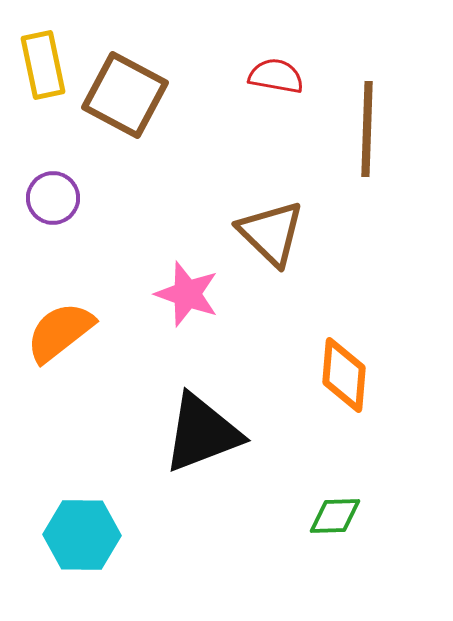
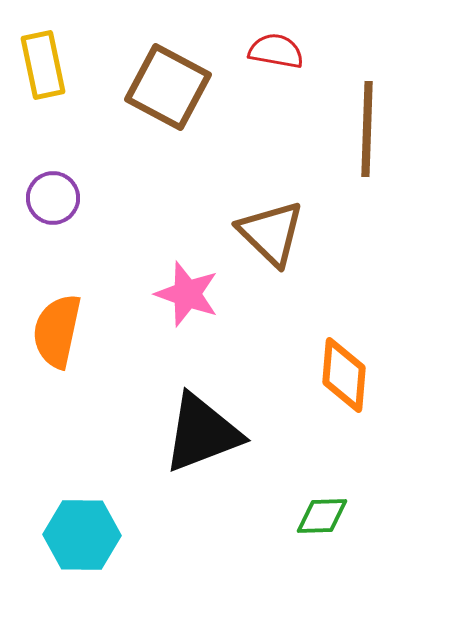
red semicircle: moved 25 px up
brown square: moved 43 px right, 8 px up
orange semicircle: moved 3 px left, 1 px up; rotated 40 degrees counterclockwise
green diamond: moved 13 px left
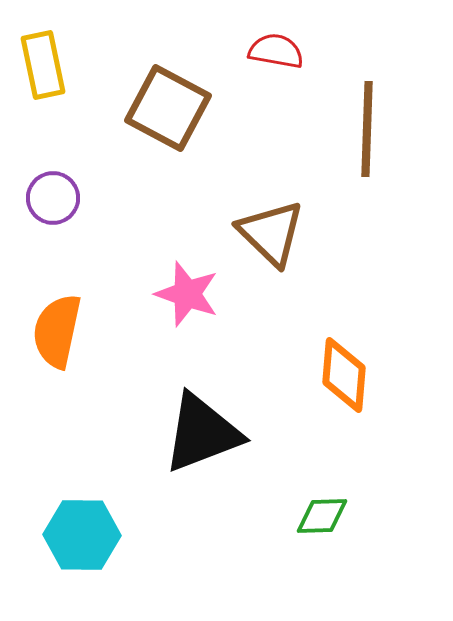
brown square: moved 21 px down
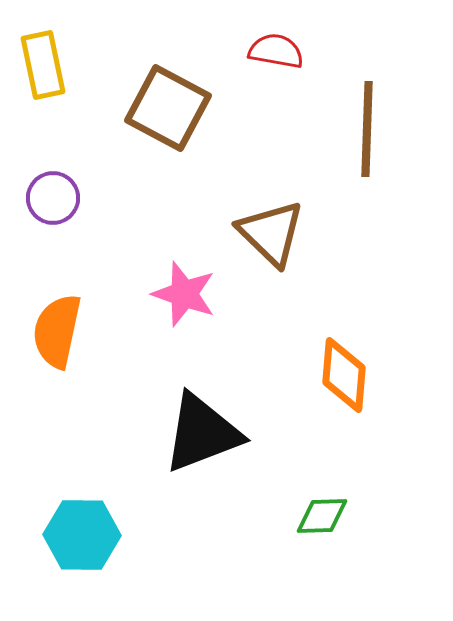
pink star: moved 3 px left
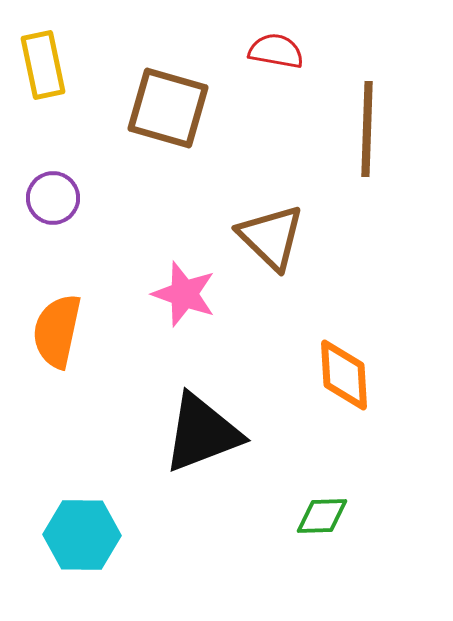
brown square: rotated 12 degrees counterclockwise
brown triangle: moved 4 px down
orange diamond: rotated 8 degrees counterclockwise
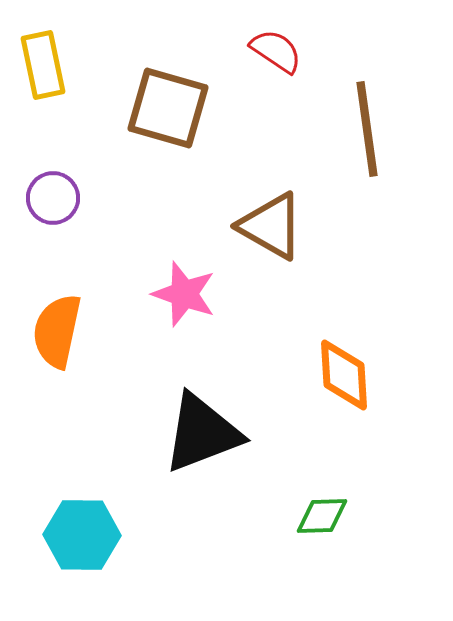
red semicircle: rotated 24 degrees clockwise
brown line: rotated 10 degrees counterclockwise
brown triangle: moved 11 px up; rotated 14 degrees counterclockwise
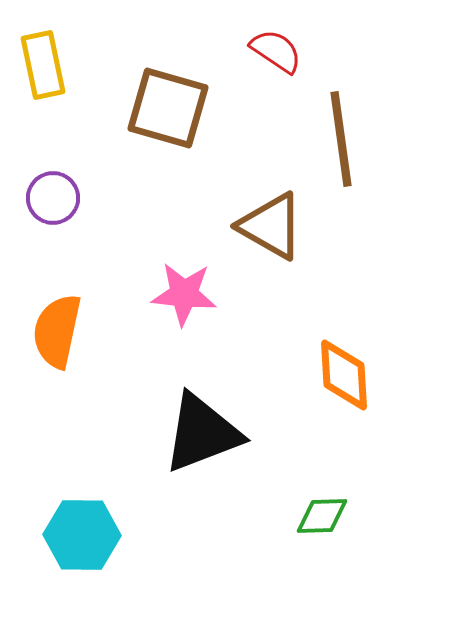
brown line: moved 26 px left, 10 px down
pink star: rotated 14 degrees counterclockwise
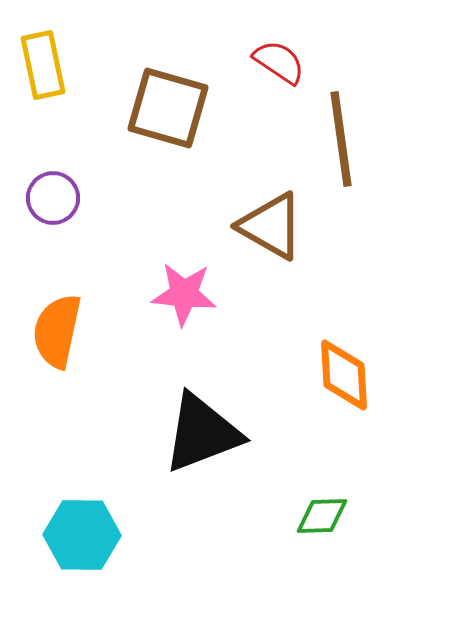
red semicircle: moved 3 px right, 11 px down
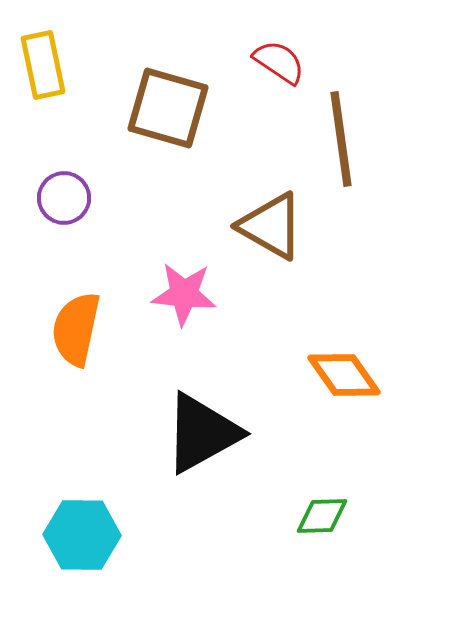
purple circle: moved 11 px right
orange semicircle: moved 19 px right, 2 px up
orange diamond: rotated 32 degrees counterclockwise
black triangle: rotated 8 degrees counterclockwise
